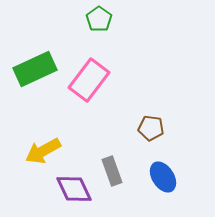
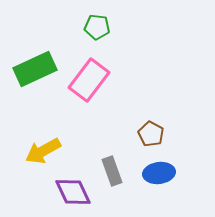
green pentagon: moved 2 px left, 8 px down; rotated 30 degrees counterclockwise
brown pentagon: moved 6 px down; rotated 20 degrees clockwise
blue ellipse: moved 4 px left, 4 px up; rotated 64 degrees counterclockwise
purple diamond: moved 1 px left, 3 px down
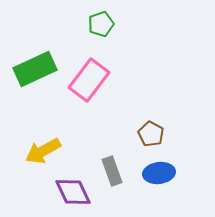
green pentagon: moved 4 px right, 3 px up; rotated 25 degrees counterclockwise
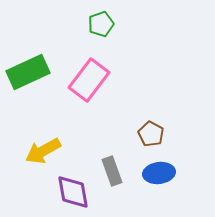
green rectangle: moved 7 px left, 3 px down
purple diamond: rotated 15 degrees clockwise
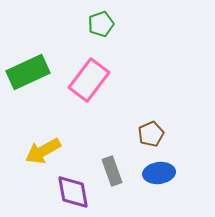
brown pentagon: rotated 20 degrees clockwise
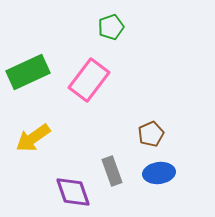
green pentagon: moved 10 px right, 3 px down
yellow arrow: moved 10 px left, 13 px up; rotated 6 degrees counterclockwise
purple diamond: rotated 9 degrees counterclockwise
